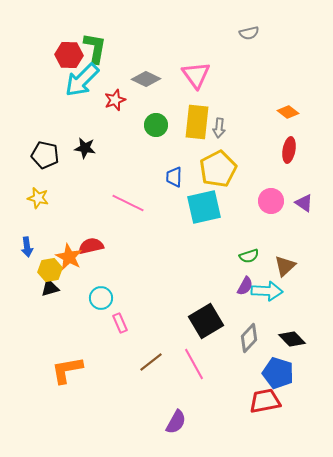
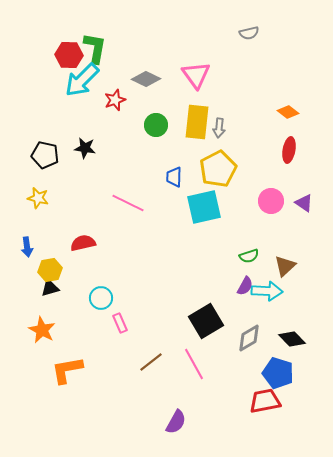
red semicircle at (91, 246): moved 8 px left, 3 px up
orange star at (69, 257): moved 27 px left, 73 px down
gray diamond at (249, 338): rotated 16 degrees clockwise
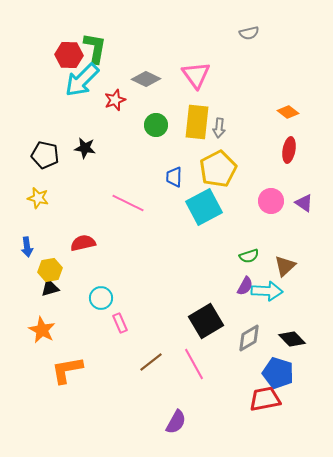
cyan square at (204, 207): rotated 15 degrees counterclockwise
red trapezoid at (265, 401): moved 2 px up
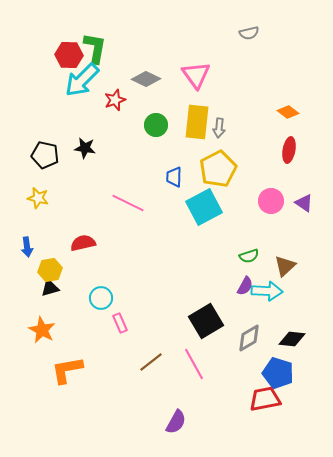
black diamond at (292, 339): rotated 40 degrees counterclockwise
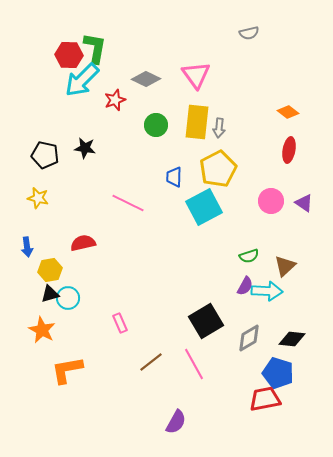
black triangle at (50, 288): moved 6 px down
cyan circle at (101, 298): moved 33 px left
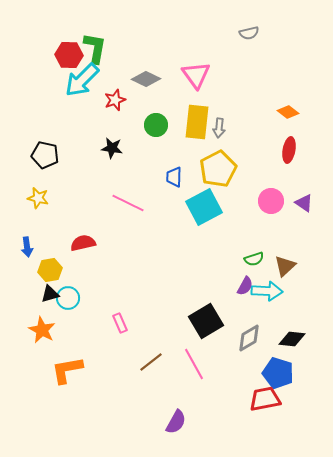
black star at (85, 148): moved 27 px right
green semicircle at (249, 256): moved 5 px right, 3 px down
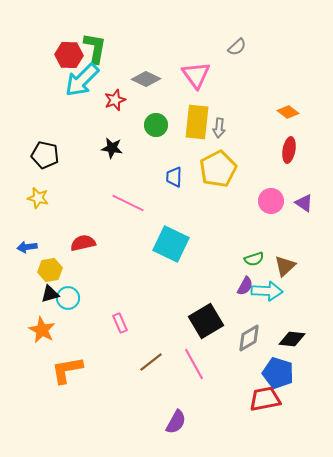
gray semicircle at (249, 33): moved 12 px left, 14 px down; rotated 30 degrees counterclockwise
cyan square at (204, 207): moved 33 px left, 37 px down; rotated 36 degrees counterclockwise
blue arrow at (27, 247): rotated 90 degrees clockwise
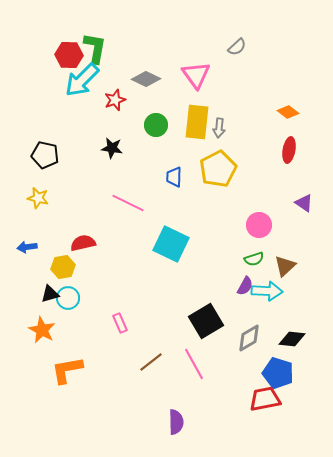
pink circle at (271, 201): moved 12 px left, 24 px down
yellow hexagon at (50, 270): moved 13 px right, 3 px up
purple semicircle at (176, 422): rotated 30 degrees counterclockwise
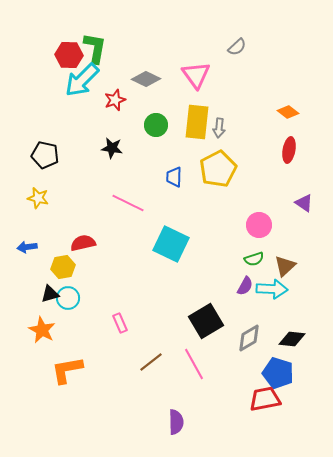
cyan arrow at (267, 291): moved 5 px right, 2 px up
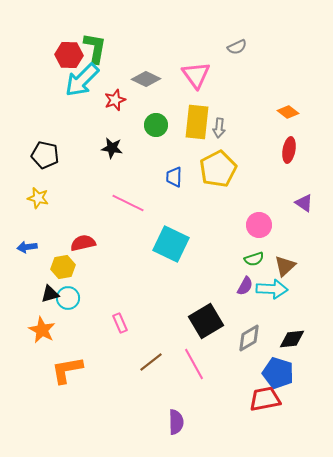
gray semicircle at (237, 47): rotated 18 degrees clockwise
black diamond at (292, 339): rotated 12 degrees counterclockwise
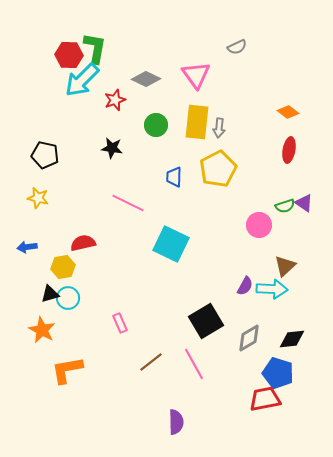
green semicircle at (254, 259): moved 31 px right, 53 px up
